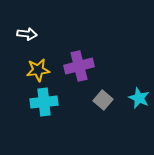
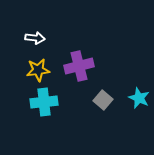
white arrow: moved 8 px right, 4 px down
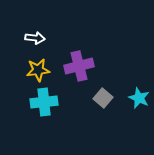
gray square: moved 2 px up
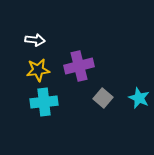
white arrow: moved 2 px down
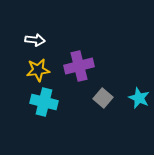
cyan cross: rotated 20 degrees clockwise
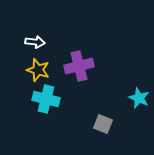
white arrow: moved 2 px down
yellow star: rotated 25 degrees clockwise
gray square: moved 26 px down; rotated 18 degrees counterclockwise
cyan cross: moved 2 px right, 3 px up
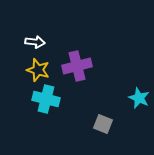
purple cross: moved 2 px left
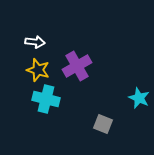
purple cross: rotated 16 degrees counterclockwise
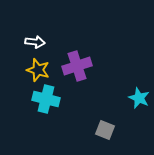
purple cross: rotated 12 degrees clockwise
gray square: moved 2 px right, 6 px down
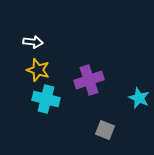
white arrow: moved 2 px left
purple cross: moved 12 px right, 14 px down
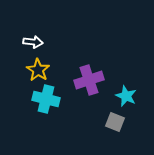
yellow star: rotated 15 degrees clockwise
cyan star: moved 13 px left, 2 px up
gray square: moved 10 px right, 8 px up
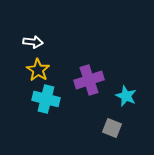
gray square: moved 3 px left, 6 px down
